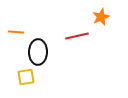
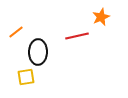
orange line: rotated 42 degrees counterclockwise
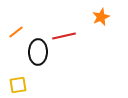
red line: moved 13 px left
yellow square: moved 8 px left, 8 px down
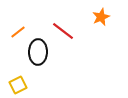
orange line: moved 2 px right
red line: moved 1 px left, 5 px up; rotated 50 degrees clockwise
yellow square: rotated 18 degrees counterclockwise
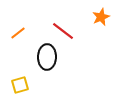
orange line: moved 1 px down
black ellipse: moved 9 px right, 5 px down
yellow square: moved 2 px right; rotated 12 degrees clockwise
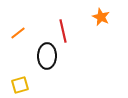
orange star: rotated 24 degrees counterclockwise
red line: rotated 40 degrees clockwise
black ellipse: moved 1 px up
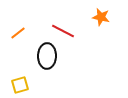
orange star: rotated 12 degrees counterclockwise
red line: rotated 50 degrees counterclockwise
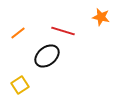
red line: rotated 10 degrees counterclockwise
black ellipse: rotated 50 degrees clockwise
yellow square: rotated 18 degrees counterclockwise
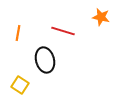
orange line: rotated 42 degrees counterclockwise
black ellipse: moved 2 px left, 4 px down; rotated 65 degrees counterclockwise
yellow square: rotated 24 degrees counterclockwise
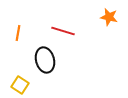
orange star: moved 8 px right
